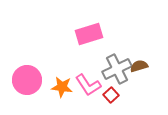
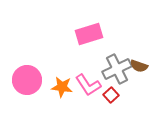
brown semicircle: rotated 144 degrees counterclockwise
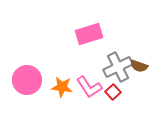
gray cross: moved 1 px right, 2 px up
pink L-shape: moved 1 px right, 2 px down
red square: moved 2 px right, 3 px up
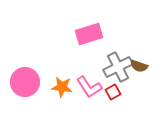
pink circle: moved 2 px left, 2 px down
red square: rotated 14 degrees clockwise
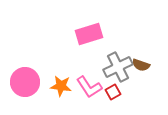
brown semicircle: moved 2 px right, 1 px up
orange star: moved 1 px left, 1 px up
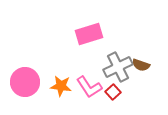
red square: rotated 14 degrees counterclockwise
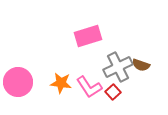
pink rectangle: moved 1 px left, 2 px down
pink circle: moved 7 px left
orange star: moved 3 px up
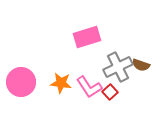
pink rectangle: moved 1 px left, 1 px down
pink circle: moved 3 px right
red square: moved 3 px left
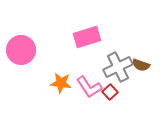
pink circle: moved 32 px up
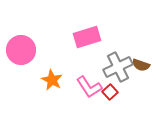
orange star: moved 9 px left, 3 px up; rotated 20 degrees clockwise
